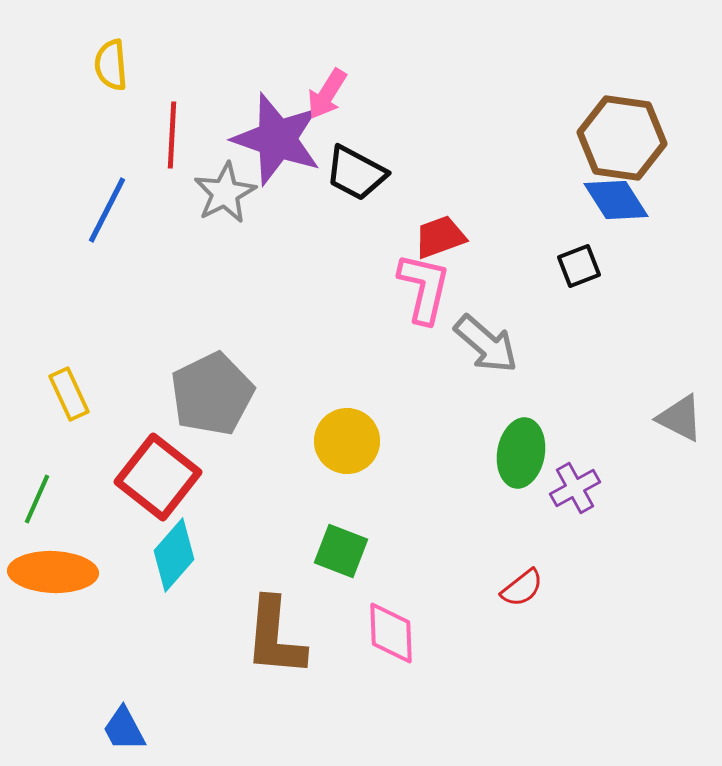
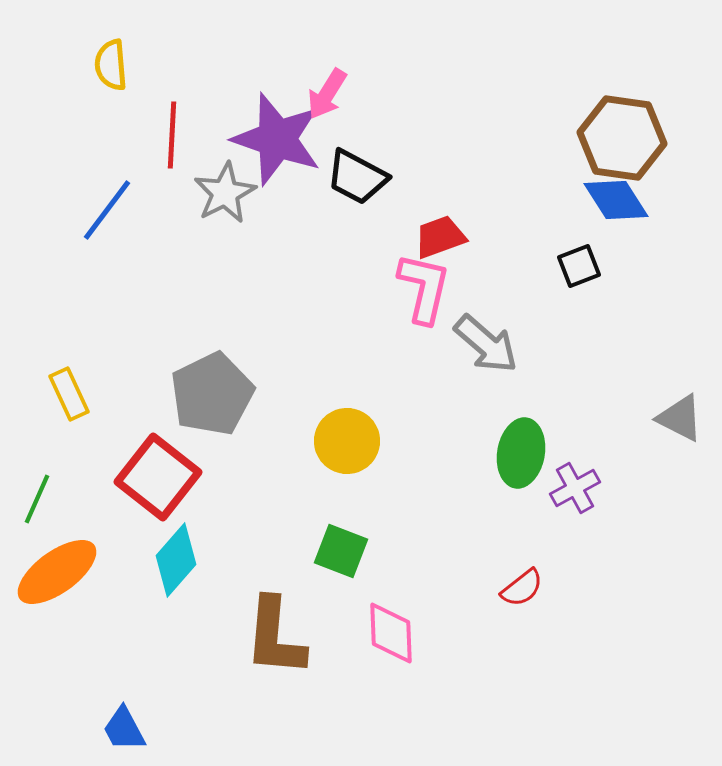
black trapezoid: moved 1 px right, 4 px down
blue line: rotated 10 degrees clockwise
cyan diamond: moved 2 px right, 5 px down
orange ellipse: moved 4 px right; rotated 38 degrees counterclockwise
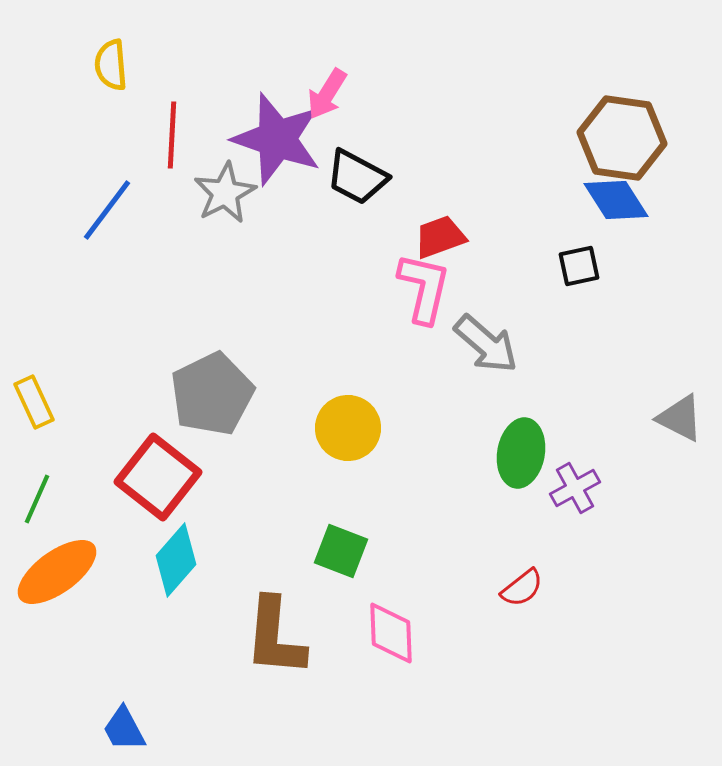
black square: rotated 9 degrees clockwise
yellow rectangle: moved 35 px left, 8 px down
yellow circle: moved 1 px right, 13 px up
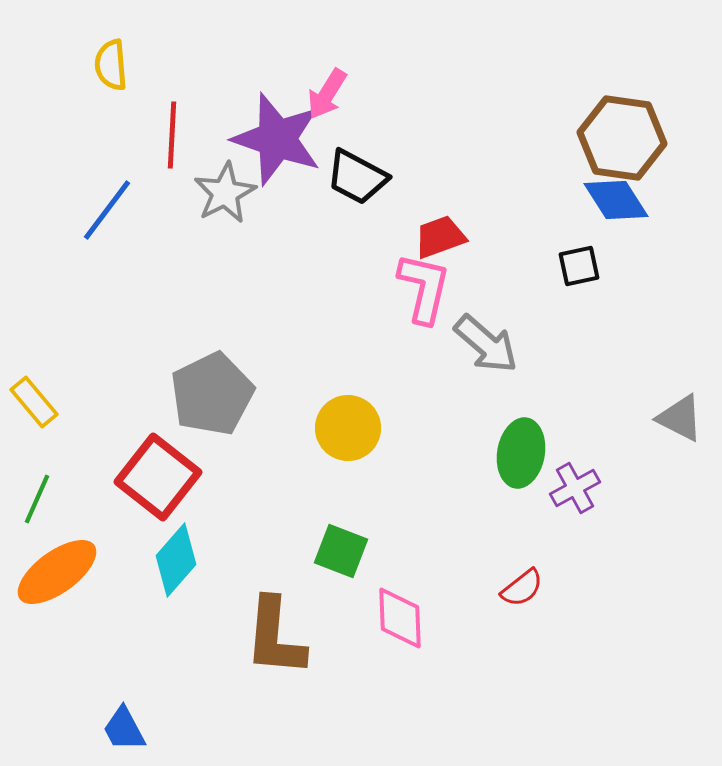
yellow rectangle: rotated 15 degrees counterclockwise
pink diamond: moved 9 px right, 15 px up
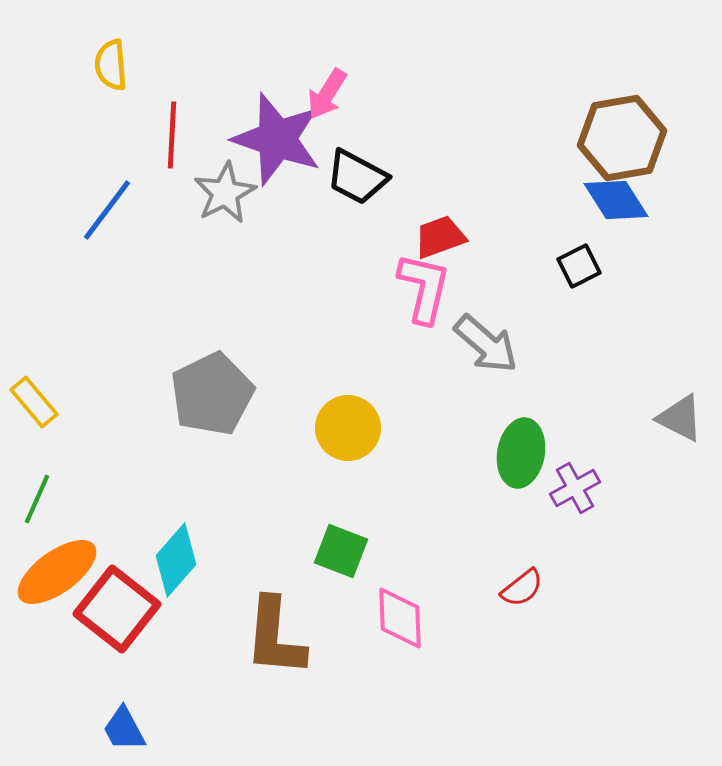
brown hexagon: rotated 18 degrees counterclockwise
black square: rotated 15 degrees counterclockwise
red square: moved 41 px left, 132 px down
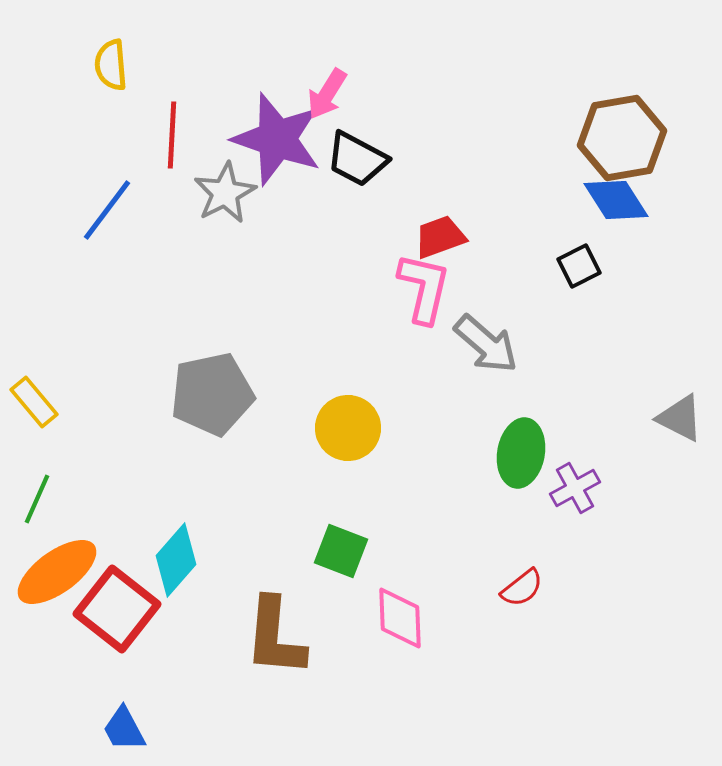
black trapezoid: moved 18 px up
gray pentagon: rotated 14 degrees clockwise
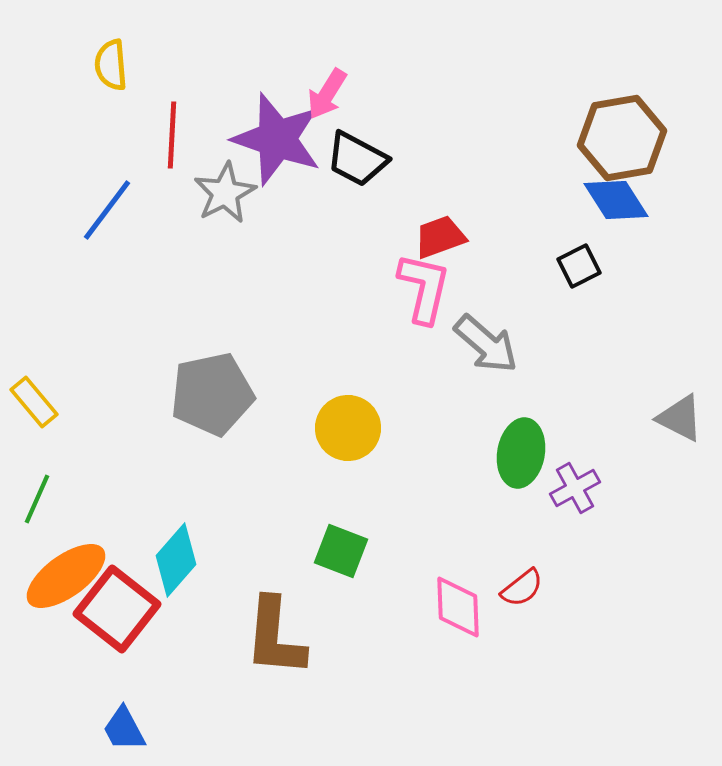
orange ellipse: moved 9 px right, 4 px down
pink diamond: moved 58 px right, 11 px up
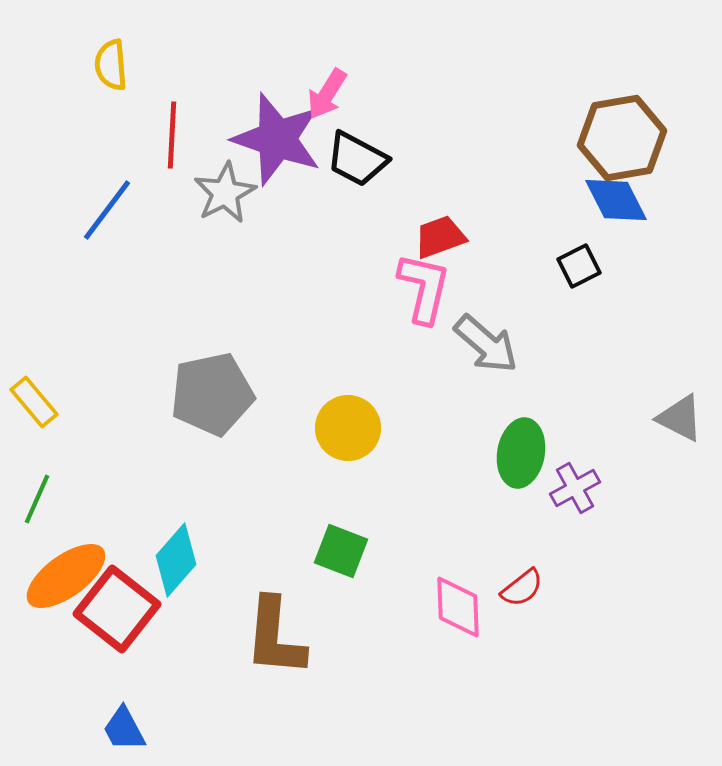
blue diamond: rotated 6 degrees clockwise
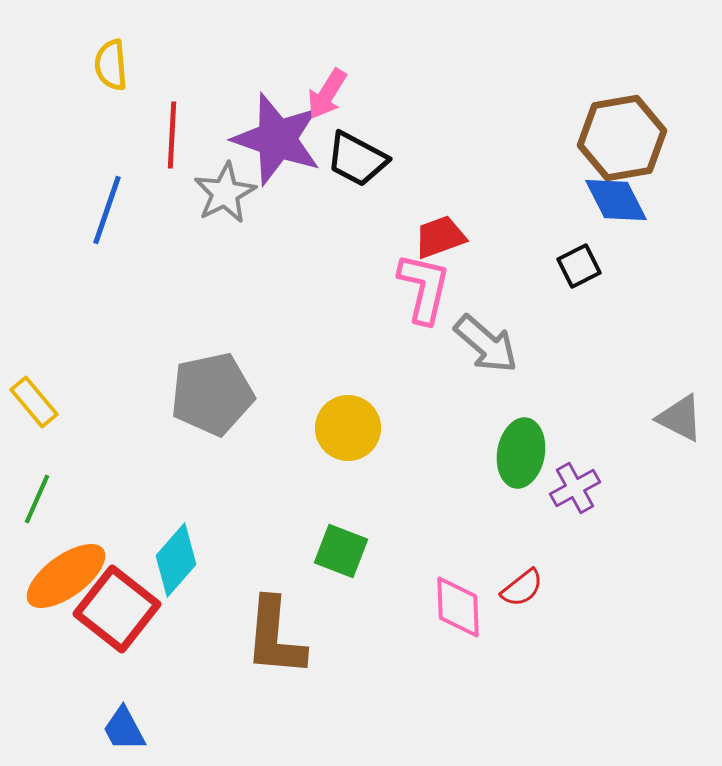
blue line: rotated 18 degrees counterclockwise
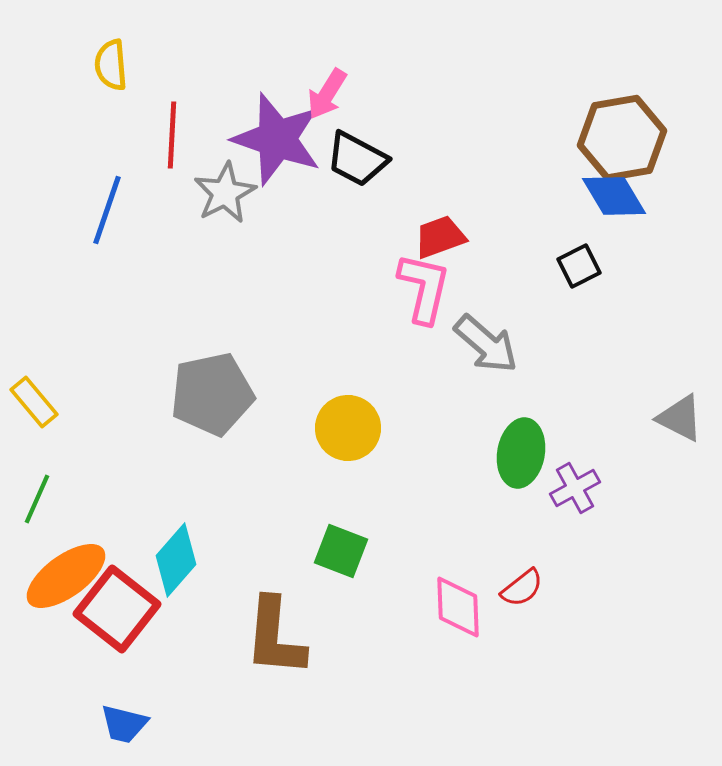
blue diamond: moved 2 px left, 4 px up; rotated 4 degrees counterclockwise
blue trapezoid: moved 5 px up; rotated 48 degrees counterclockwise
